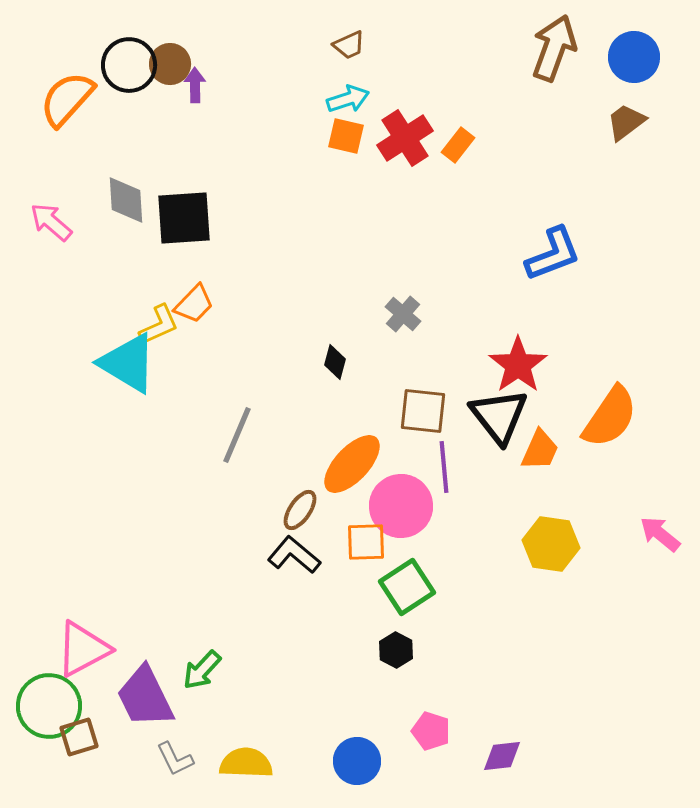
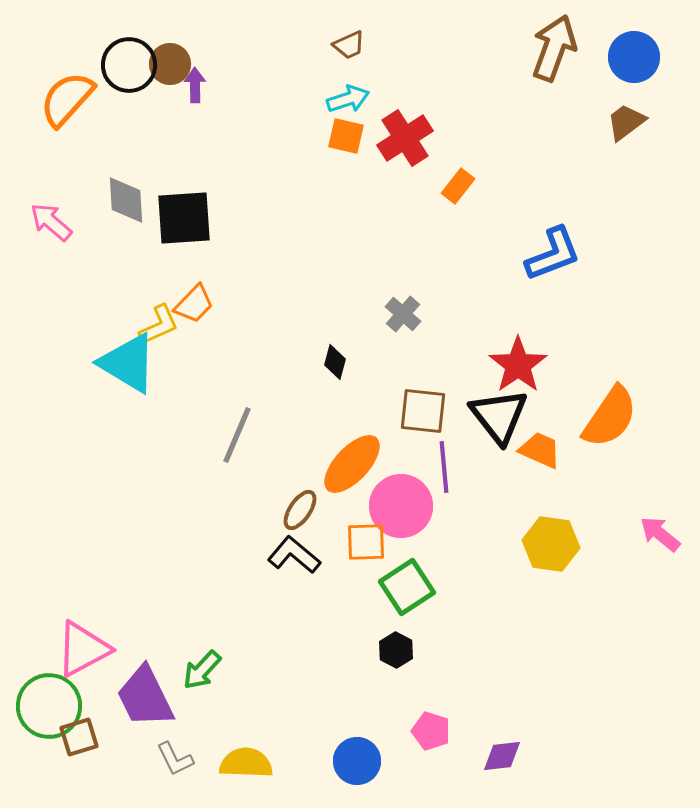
orange rectangle at (458, 145): moved 41 px down
orange trapezoid at (540, 450): rotated 90 degrees counterclockwise
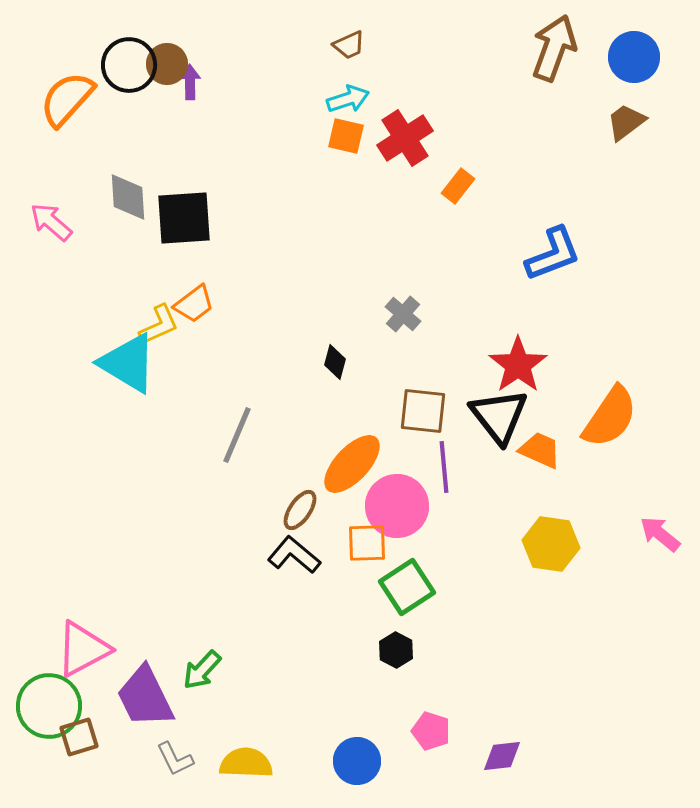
brown circle at (170, 64): moved 3 px left
purple arrow at (195, 85): moved 5 px left, 3 px up
gray diamond at (126, 200): moved 2 px right, 3 px up
orange trapezoid at (194, 304): rotated 9 degrees clockwise
pink circle at (401, 506): moved 4 px left
orange square at (366, 542): moved 1 px right, 1 px down
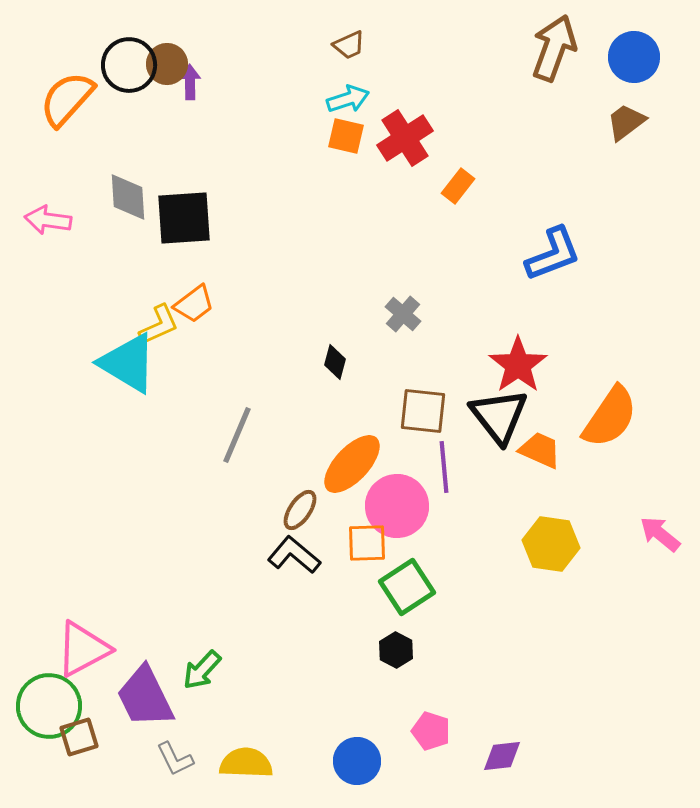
pink arrow at (51, 222): moved 3 px left, 2 px up; rotated 33 degrees counterclockwise
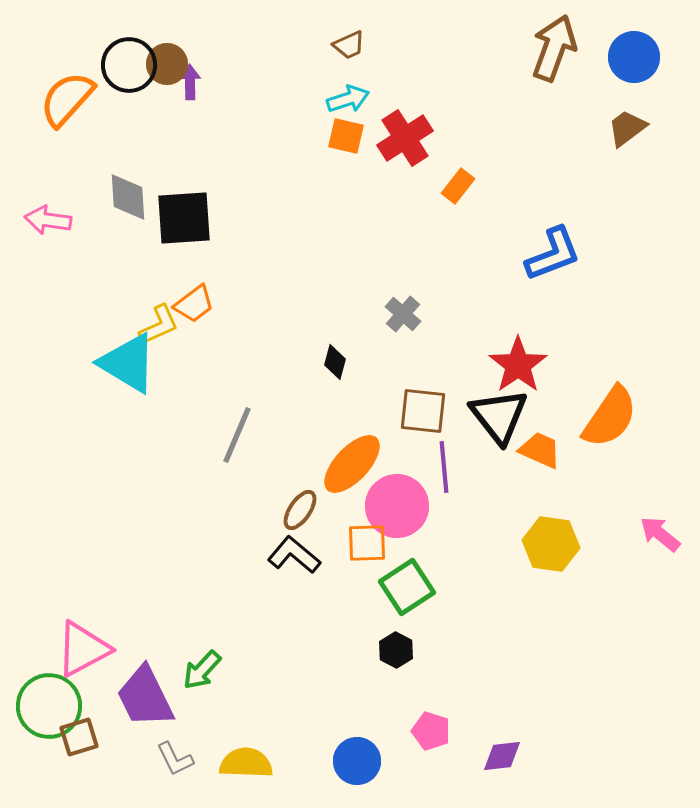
brown trapezoid at (626, 122): moved 1 px right, 6 px down
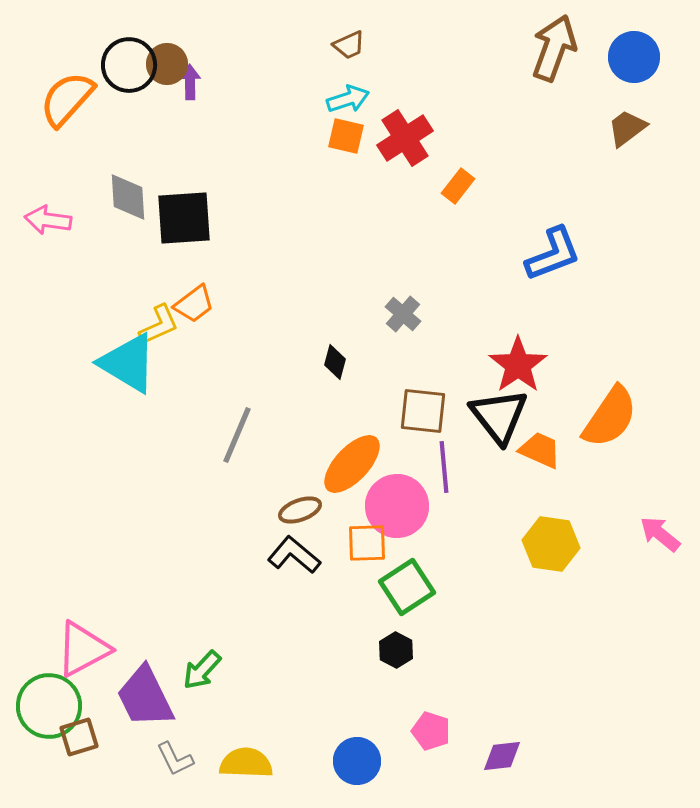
brown ellipse at (300, 510): rotated 36 degrees clockwise
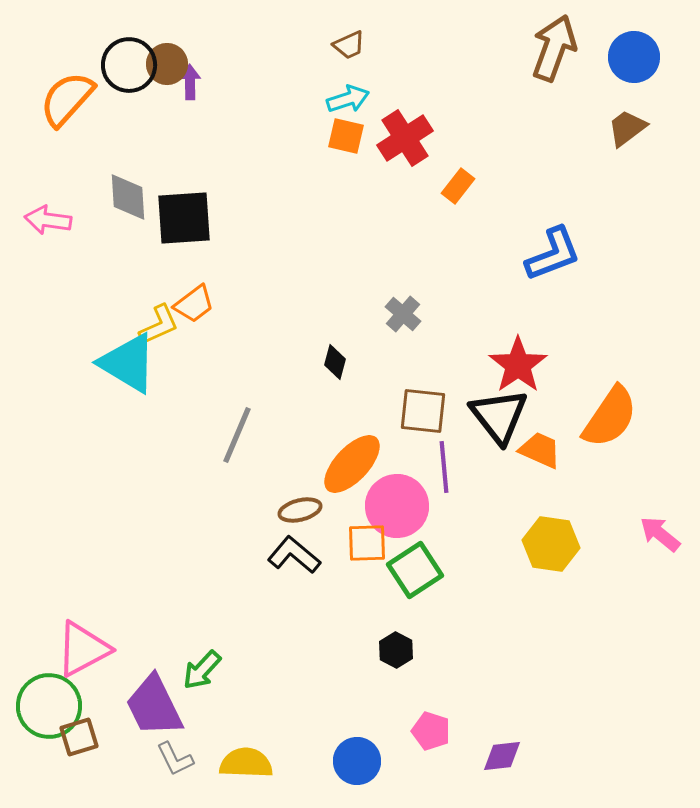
brown ellipse at (300, 510): rotated 6 degrees clockwise
green square at (407, 587): moved 8 px right, 17 px up
purple trapezoid at (145, 697): moved 9 px right, 9 px down
